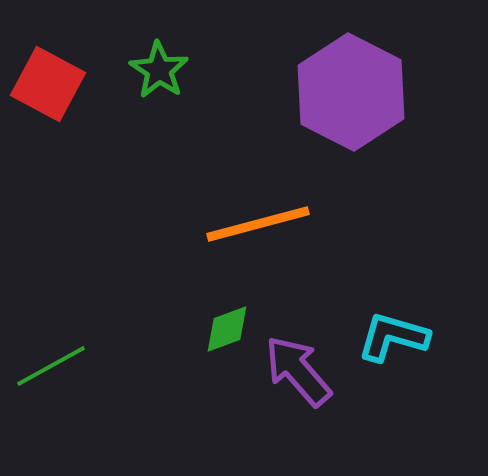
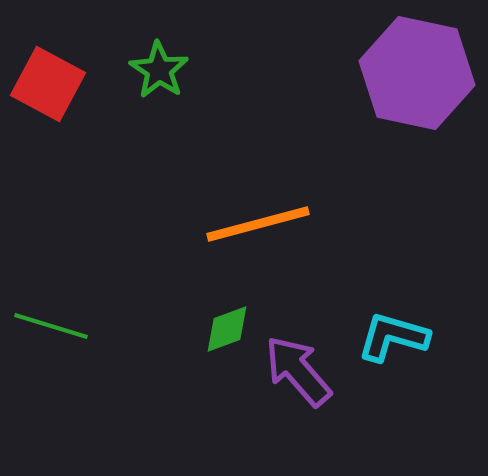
purple hexagon: moved 66 px right, 19 px up; rotated 15 degrees counterclockwise
green line: moved 40 px up; rotated 46 degrees clockwise
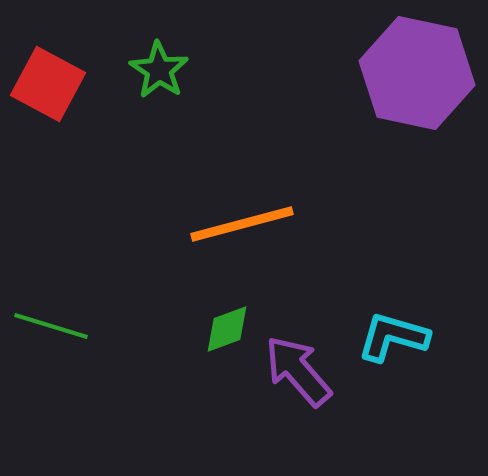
orange line: moved 16 px left
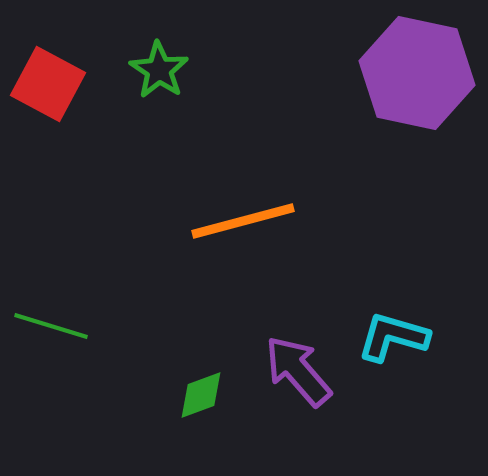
orange line: moved 1 px right, 3 px up
green diamond: moved 26 px left, 66 px down
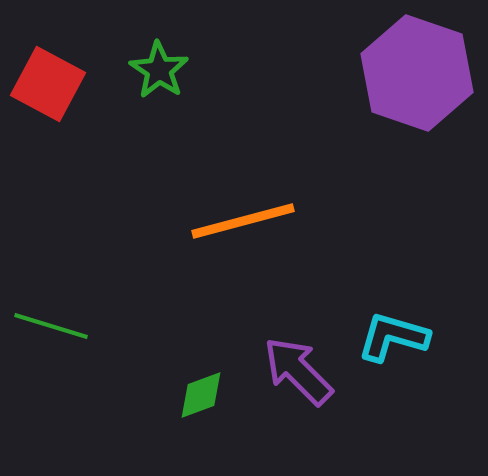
purple hexagon: rotated 7 degrees clockwise
purple arrow: rotated 4 degrees counterclockwise
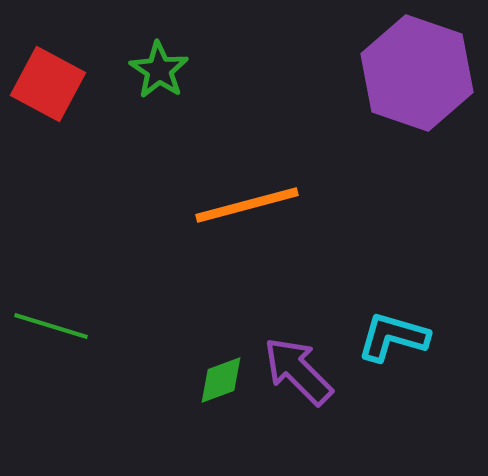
orange line: moved 4 px right, 16 px up
green diamond: moved 20 px right, 15 px up
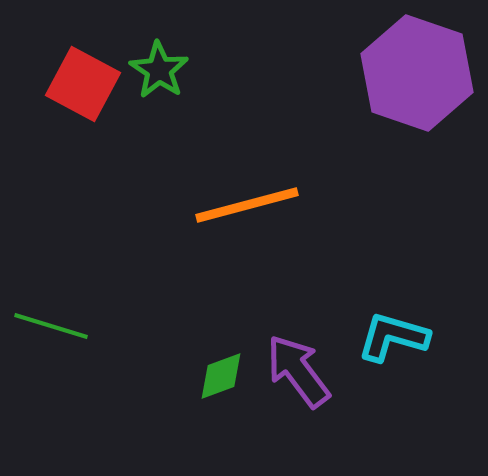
red square: moved 35 px right
purple arrow: rotated 8 degrees clockwise
green diamond: moved 4 px up
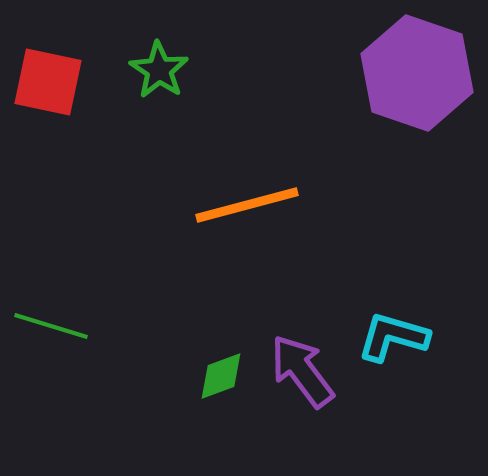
red square: moved 35 px left, 2 px up; rotated 16 degrees counterclockwise
purple arrow: moved 4 px right
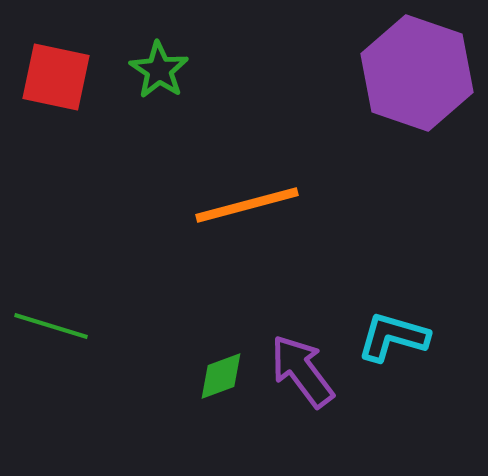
red square: moved 8 px right, 5 px up
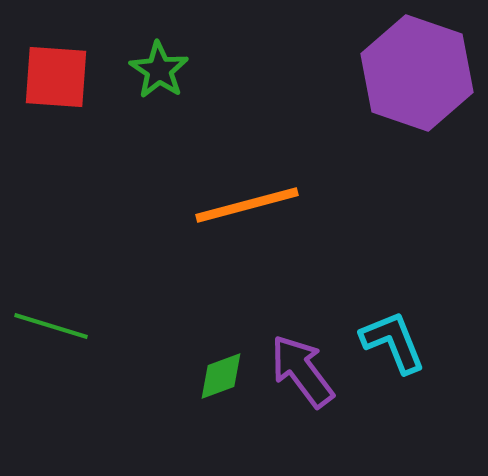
red square: rotated 8 degrees counterclockwise
cyan L-shape: moved 5 px down; rotated 52 degrees clockwise
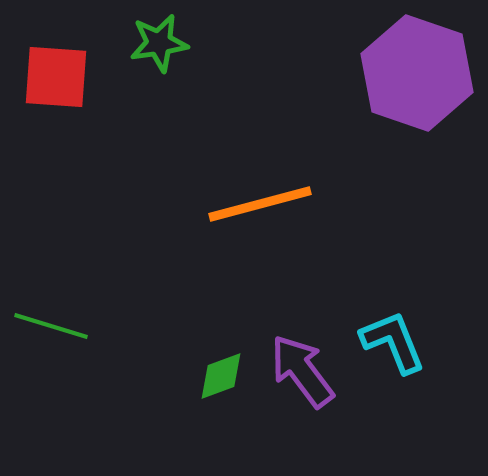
green star: moved 27 px up; rotated 30 degrees clockwise
orange line: moved 13 px right, 1 px up
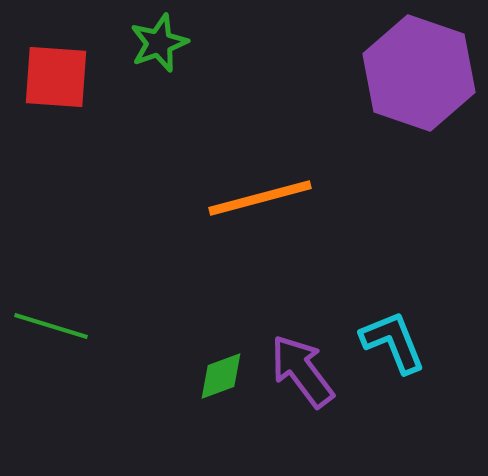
green star: rotated 12 degrees counterclockwise
purple hexagon: moved 2 px right
orange line: moved 6 px up
